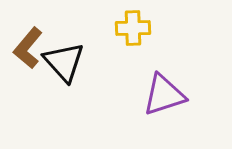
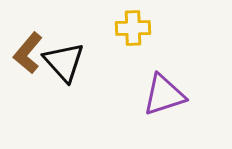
brown L-shape: moved 5 px down
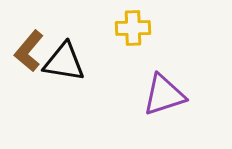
brown L-shape: moved 1 px right, 2 px up
black triangle: rotated 39 degrees counterclockwise
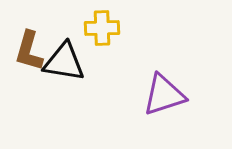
yellow cross: moved 31 px left
brown L-shape: rotated 24 degrees counterclockwise
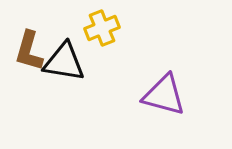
yellow cross: rotated 20 degrees counterclockwise
purple triangle: rotated 33 degrees clockwise
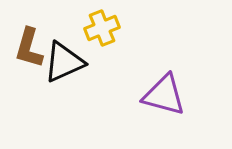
brown L-shape: moved 3 px up
black triangle: rotated 33 degrees counterclockwise
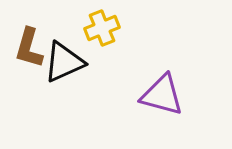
purple triangle: moved 2 px left
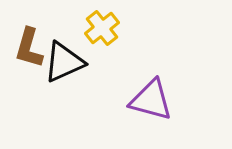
yellow cross: rotated 16 degrees counterclockwise
purple triangle: moved 11 px left, 5 px down
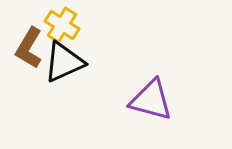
yellow cross: moved 40 px left, 3 px up; rotated 20 degrees counterclockwise
brown L-shape: rotated 15 degrees clockwise
